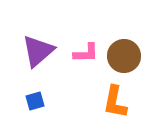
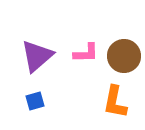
purple triangle: moved 1 px left, 5 px down
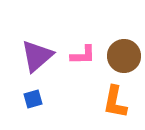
pink L-shape: moved 3 px left, 2 px down
blue square: moved 2 px left, 2 px up
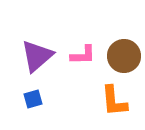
orange L-shape: moved 1 px left, 1 px up; rotated 16 degrees counterclockwise
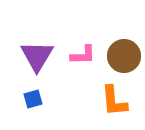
purple triangle: rotated 18 degrees counterclockwise
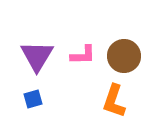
orange L-shape: rotated 24 degrees clockwise
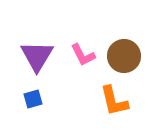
pink L-shape: rotated 64 degrees clockwise
orange L-shape: rotated 32 degrees counterclockwise
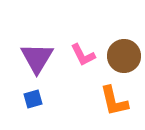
purple triangle: moved 2 px down
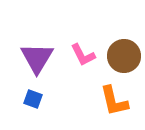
blue square: rotated 36 degrees clockwise
